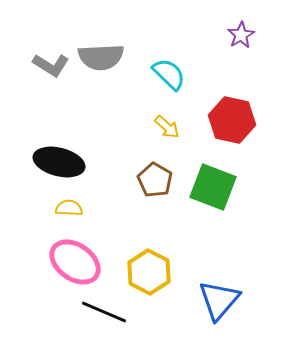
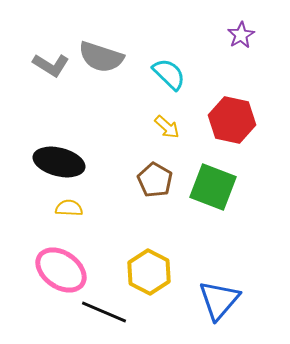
gray semicircle: rotated 21 degrees clockwise
pink ellipse: moved 14 px left, 8 px down
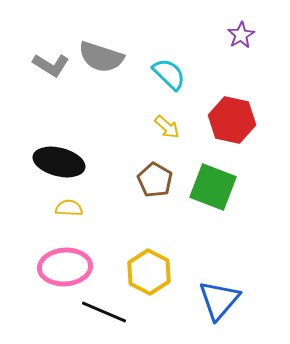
pink ellipse: moved 4 px right, 3 px up; rotated 39 degrees counterclockwise
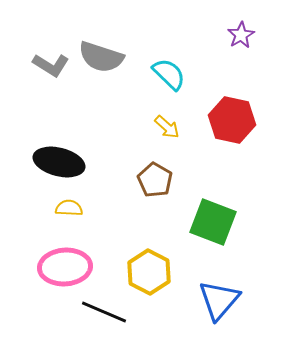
green square: moved 35 px down
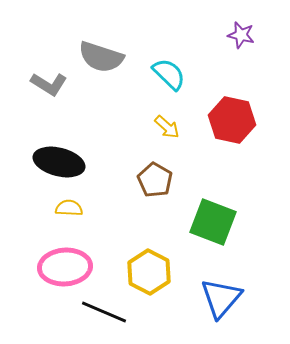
purple star: rotated 28 degrees counterclockwise
gray L-shape: moved 2 px left, 19 px down
blue triangle: moved 2 px right, 2 px up
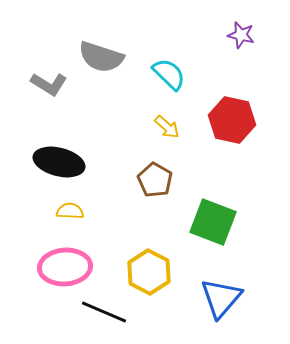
yellow semicircle: moved 1 px right, 3 px down
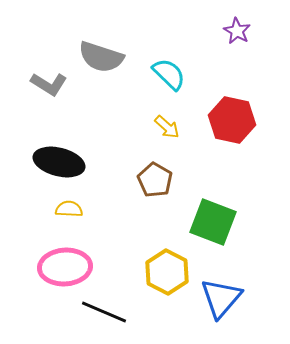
purple star: moved 4 px left, 4 px up; rotated 16 degrees clockwise
yellow semicircle: moved 1 px left, 2 px up
yellow hexagon: moved 18 px right
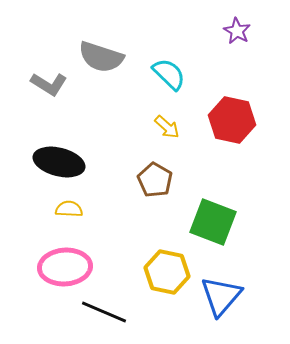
yellow hexagon: rotated 15 degrees counterclockwise
blue triangle: moved 2 px up
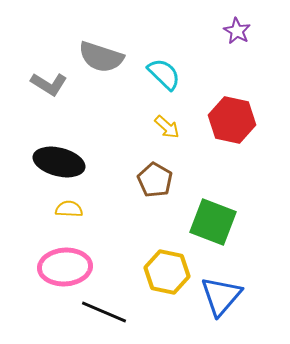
cyan semicircle: moved 5 px left
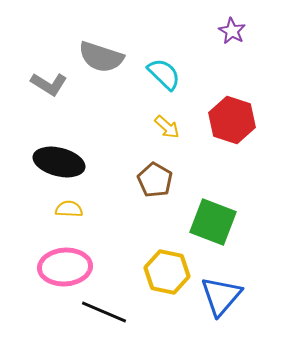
purple star: moved 5 px left
red hexagon: rotated 6 degrees clockwise
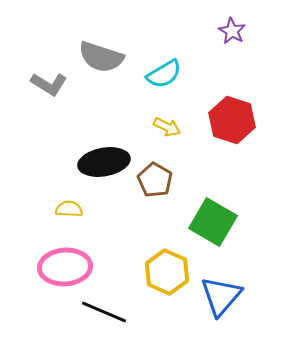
cyan semicircle: rotated 105 degrees clockwise
yellow arrow: rotated 16 degrees counterclockwise
black ellipse: moved 45 px right; rotated 24 degrees counterclockwise
green square: rotated 9 degrees clockwise
yellow hexagon: rotated 12 degrees clockwise
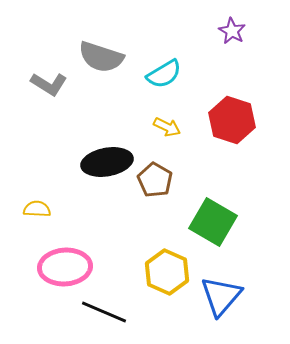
black ellipse: moved 3 px right
yellow semicircle: moved 32 px left
